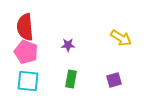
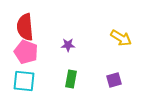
cyan square: moved 4 px left
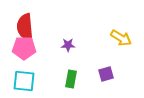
pink pentagon: moved 2 px left, 4 px up; rotated 20 degrees counterclockwise
purple square: moved 8 px left, 6 px up
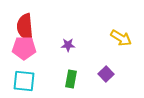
purple square: rotated 28 degrees counterclockwise
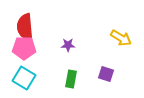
purple square: rotated 28 degrees counterclockwise
cyan square: moved 3 px up; rotated 25 degrees clockwise
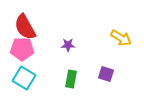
red semicircle: rotated 24 degrees counterclockwise
pink pentagon: moved 2 px left, 1 px down
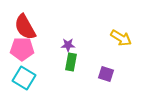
green rectangle: moved 17 px up
